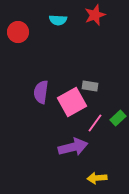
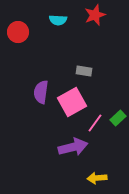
gray rectangle: moved 6 px left, 15 px up
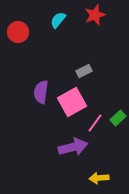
cyan semicircle: rotated 126 degrees clockwise
gray rectangle: rotated 35 degrees counterclockwise
yellow arrow: moved 2 px right
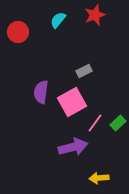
green rectangle: moved 5 px down
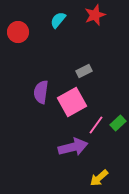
pink line: moved 1 px right, 2 px down
yellow arrow: rotated 36 degrees counterclockwise
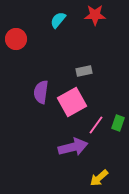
red star: rotated 20 degrees clockwise
red circle: moved 2 px left, 7 px down
gray rectangle: rotated 14 degrees clockwise
green rectangle: rotated 28 degrees counterclockwise
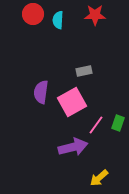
cyan semicircle: rotated 36 degrees counterclockwise
red circle: moved 17 px right, 25 px up
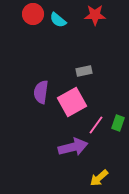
cyan semicircle: rotated 54 degrees counterclockwise
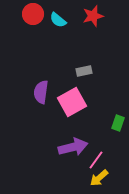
red star: moved 2 px left, 1 px down; rotated 15 degrees counterclockwise
pink line: moved 35 px down
